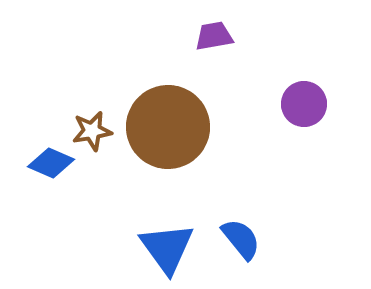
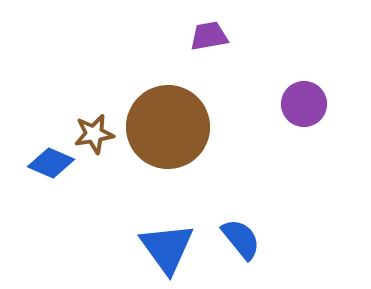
purple trapezoid: moved 5 px left
brown star: moved 2 px right, 3 px down
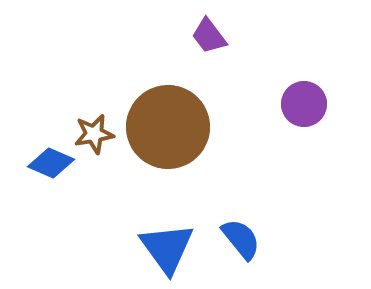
purple trapezoid: rotated 117 degrees counterclockwise
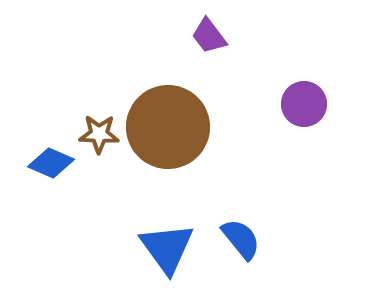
brown star: moved 5 px right; rotated 12 degrees clockwise
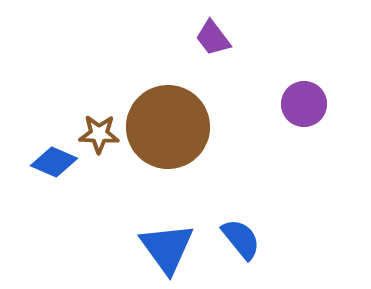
purple trapezoid: moved 4 px right, 2 px down
blue diamond: moved 3 px right, 1 px up
